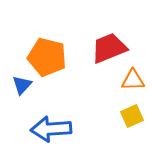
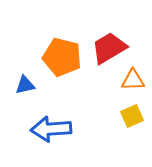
red trapezoid: rotated 9 degrees counterclockwise
orange pentagon: moved 15 px right
blue triangle: moved 3 px right; rotated 35 degrees clockwise
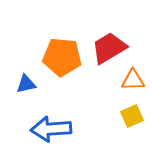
orange pentagon: rotated 9 degrees counterclockwise
blue triangle: moved 1 px right, 1 px up
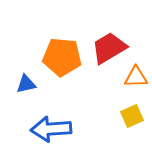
orange triangle: moved 3 px right, 3 px up
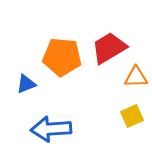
blue triangle: rotated 10 degrees counterclockwise
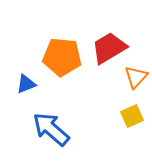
orange triangle: rotated 45 degrees counterclockwise
blue arrow: rotated 45 degrees clockwise
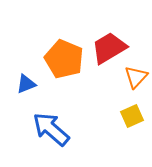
orange pentagon: moved 2 px right, 2 px down; rotated 18 degrees clockwise
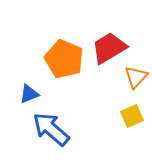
blue triangle: moved 3 px right, 10 px down
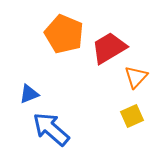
orange pentagon: moved 25 px up
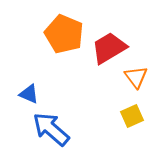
orange triangle: rotated 20 degrees counterclockwise
blue triangle: rotated 45 degrees clockwise
